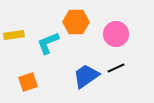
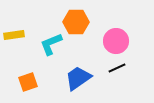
pink circle: moved 7 px down
cyan L-shape: moved 3 px right, 1 px down
black line: moved 1 px right
blue trapezoid: moved 8 px left, 2 px down
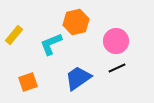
orange hexagon: rotated 15 degrees counterclockwise
yellow rectangle: rotated 42 degrees counterclockwise
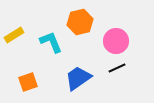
orange hexagon: moved 4 px right
yellow rectangle: rotated 18 degrees clockwise
cyan L-shape: moved 2 px up; rotated 90 degrees clockwise
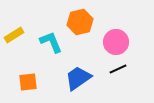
pink circle: moved 1 px down
black line: moved 1 px right, 1 px down
orange square: rotated 12 degrees clockwise
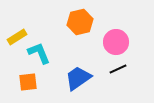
yellow rectangle: moved 3 px right, 2 px down
cyan L-shape: moved 12 px left, 11 px down
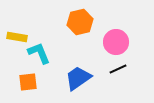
yellow rectangle: rotated 42 degrees clockwise
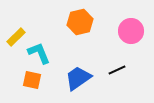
yellow rectangle: moved 1 px left; rotated 54 degrees counterclockwise
pink circle: moved 15 px right, 11 px up
black line: moved 1 px left, 1 px down
orange square: moved 4 px right, 2 px up; rotated 18 degrees clockwise
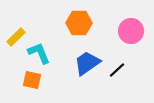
orange hexagon: moved 1 px left, 1 px down; rotated 15 degrees clockwise
black line: rotated 18 degrees counterclockwise
blue trapezoid: moved 9 px right, 15 px up
